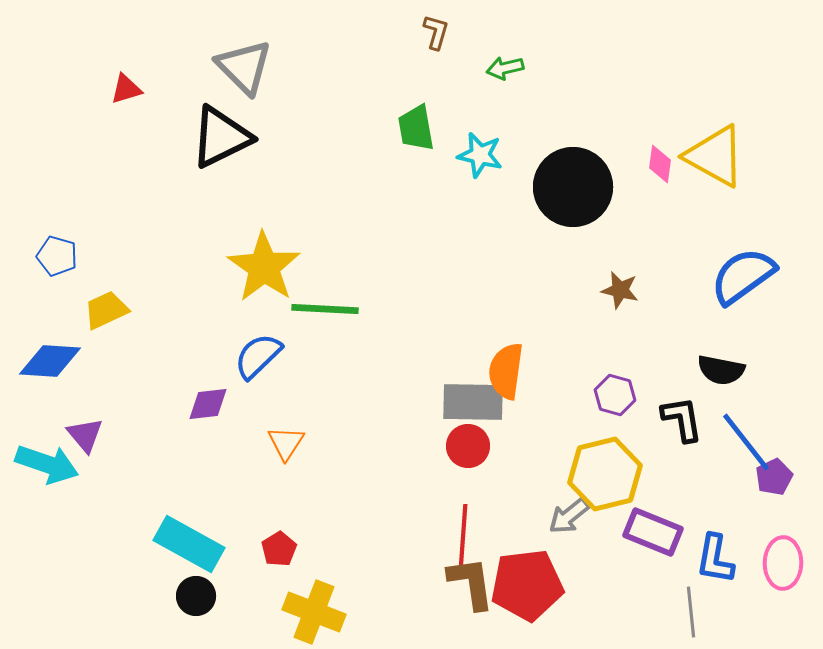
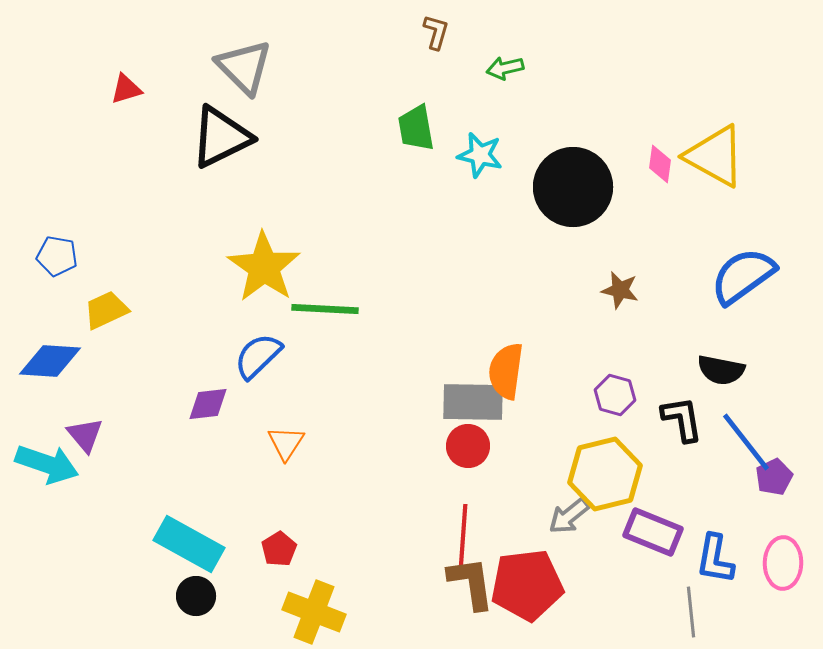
blue pentagon at (57, 256): rotated 6 degrees counterclockwise
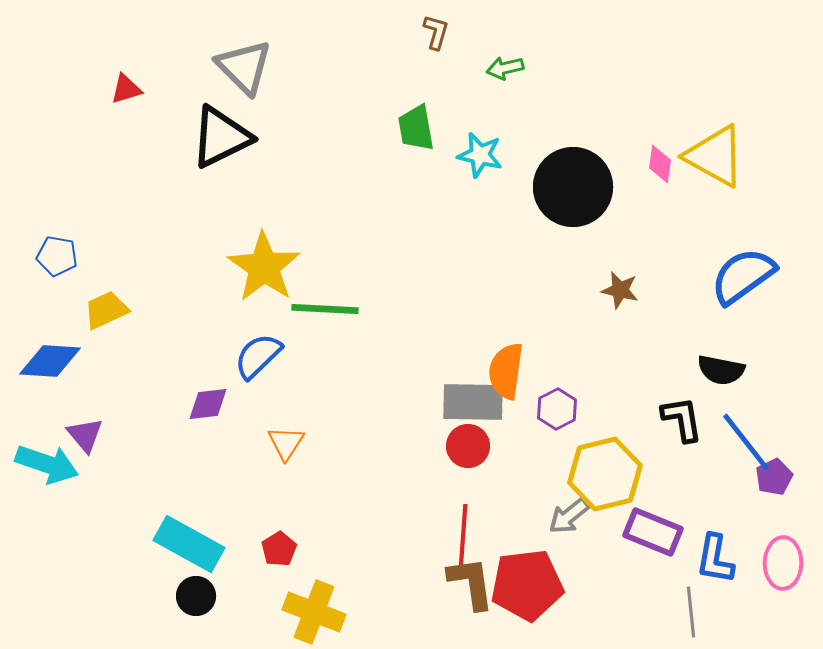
purple hexagon at (615, 395): moved 58 px left, 14 px down; rotated 18 degrees clockwise
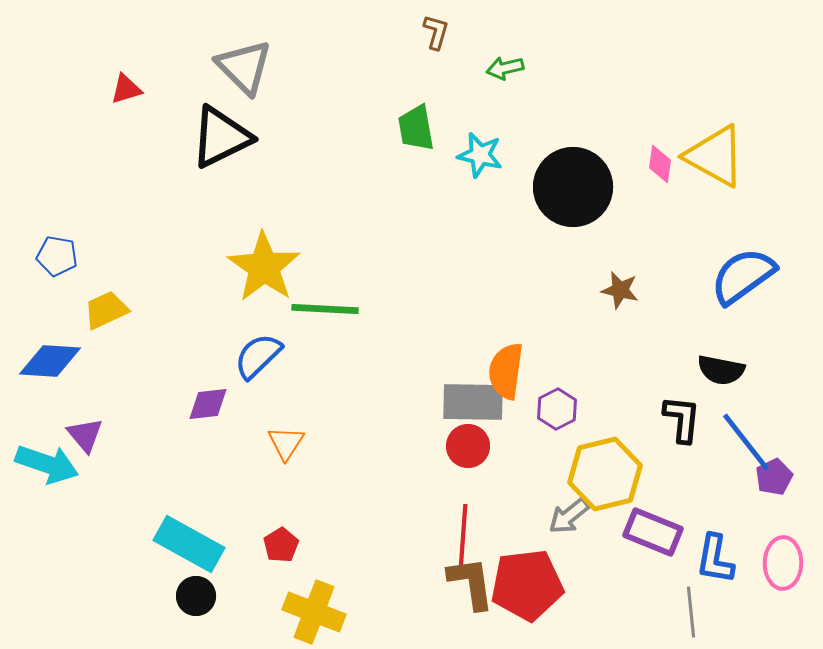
black L-shape at (682, 419): rotated 15 degrees clockwise
red pentagon at (279, 549): moved 2 px right, 4 px up
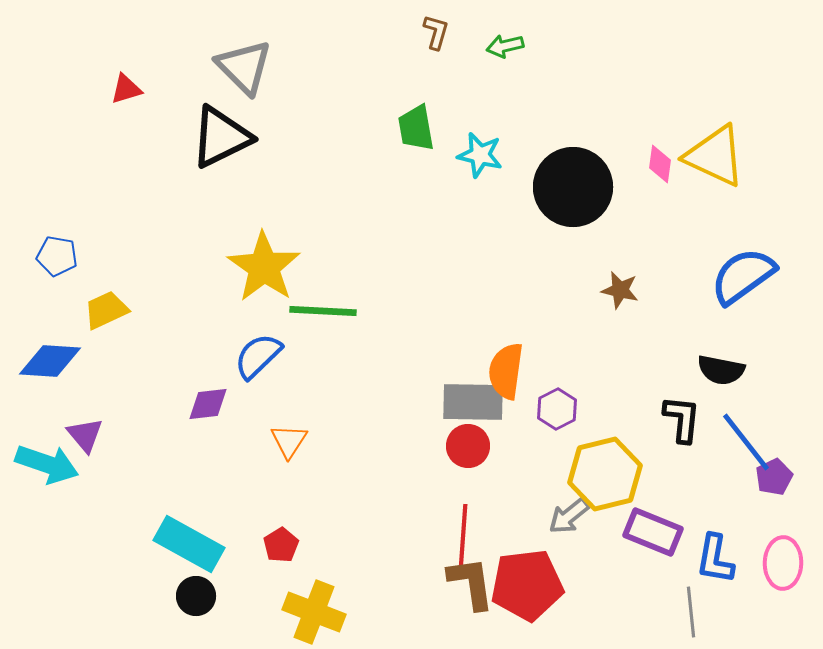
green arrow at (505, 68): moved 22 px up
yellow triangle at (715, 156): rotated 4 degrees counterclockwise
green line at (325, 309): moved 2 px left, 2 px down
orange triangle at (286, 443): moved 3 px right, 2 px up
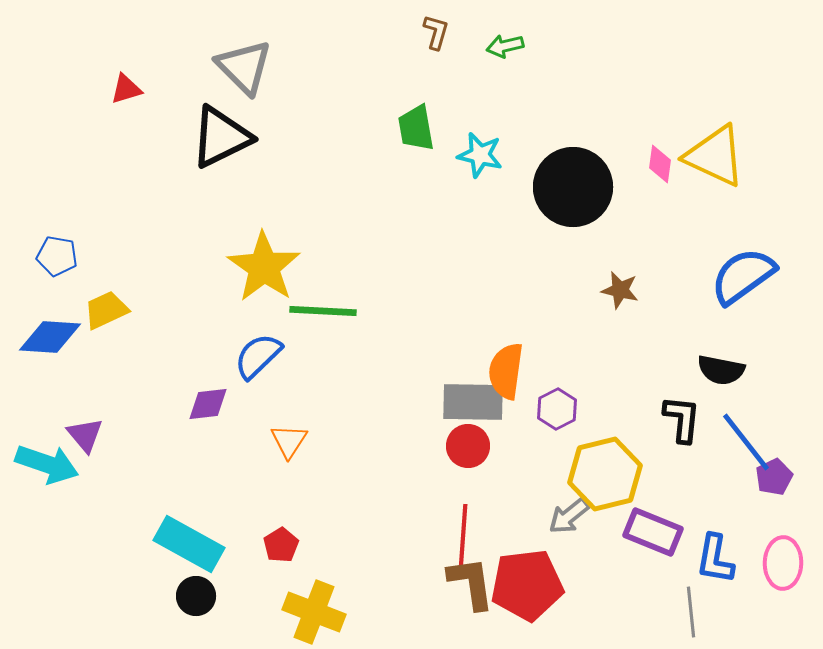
blue diamond at (50, 361): moved 24 px up
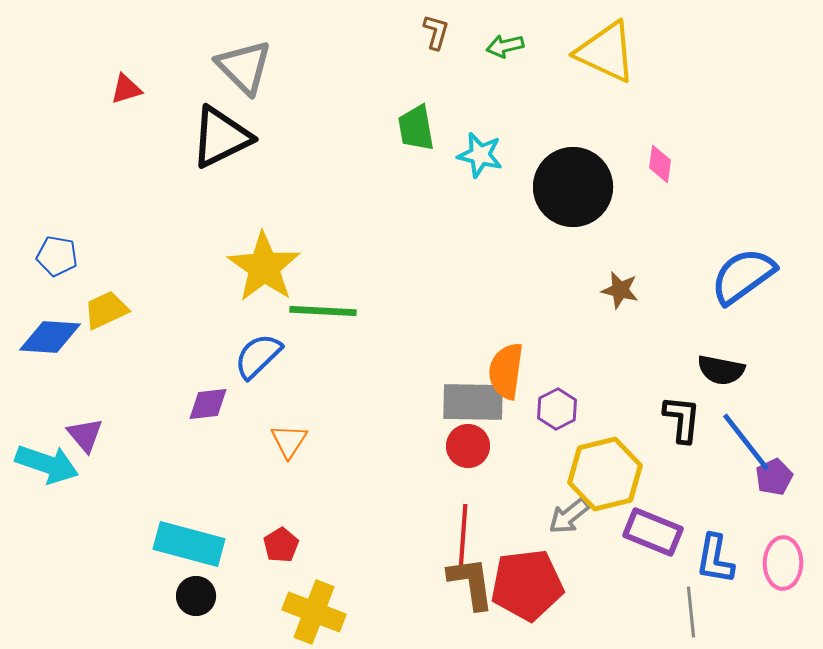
yellow triangle at (715, 156): moved 109 px left, 104 px up
cyan rectangle at (189, 544): rotated 14 degrees counterclockwise
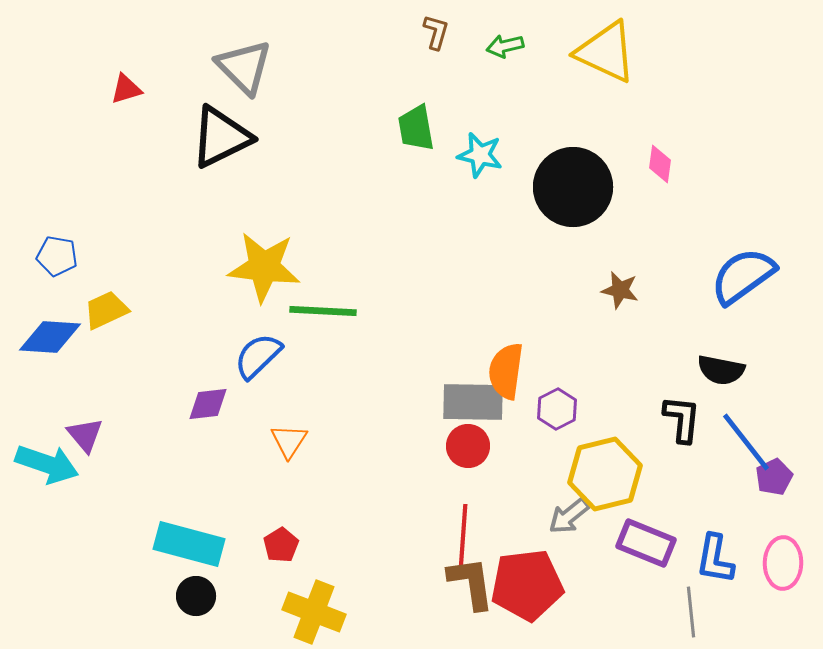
yellow star at (264, 267): rotated 28 degrees counterclockwise
purple rectangle at (653, 532): moved 7 px left, 11 px down
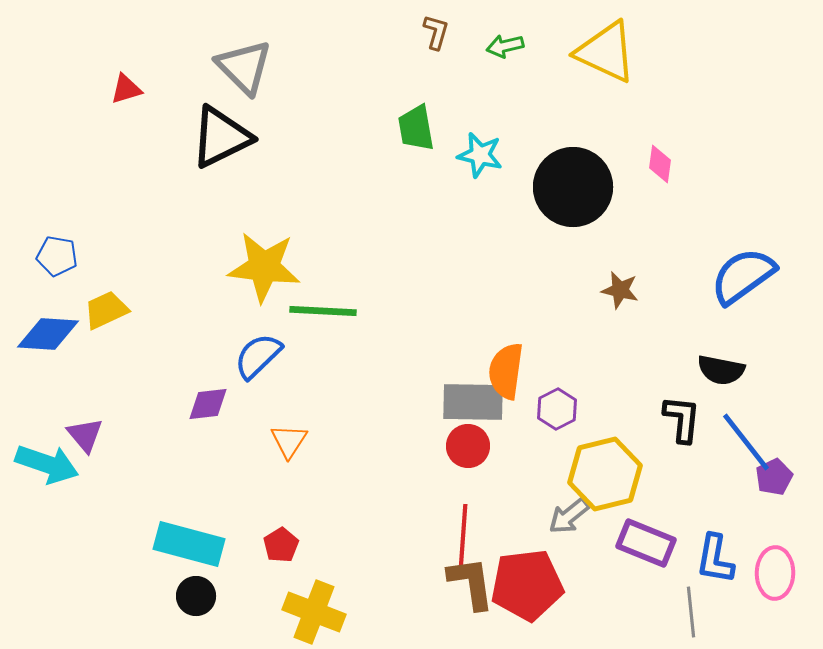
blue diamond at (50, 337): moved 2 px left, 3 px up
pink ellipse at (783, 563): moved 8 px left, 10 px down
